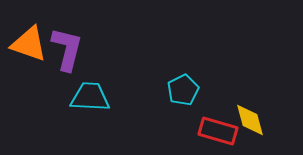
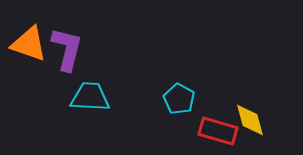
cyan pentagon: moved 4 px left, 9 px down; rotated 16 degrees counterclockwise
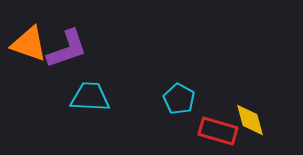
purple L-shape: rotated 57 degrees clockwise
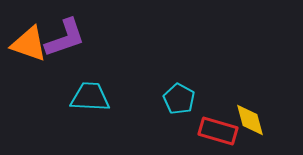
purple L-shape: moved 2 px left, 11 px up
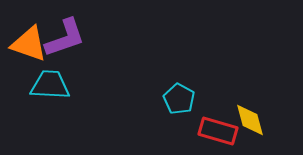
cyan trapezoid: moved 40 px left, 12 px up
